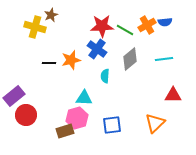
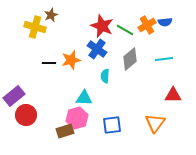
red star: rotated 25 degrees clockwise
orange triangle: rotated 10 degrees counterclockwise
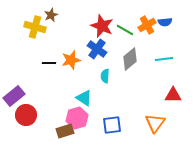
cyan triangle: rotated 30 degrees clockwise
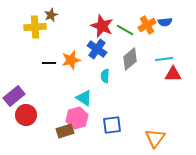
yellow cross: rotated 20 degrees counterclockwise
red triangle: moved 21 px up
orange triangle: moved 15 px down
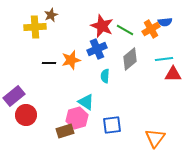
orange cross: moved 4 px right, 4 px down
blue cross: rotated 30 degrees clockwise
cyan triangle: moved 2 px right, 4 px down
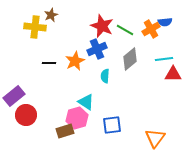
yellow cross: rotated 10 degrees clockwise
orange star: moved 4 px right, 1 px down; rotated 12 degrees counterclockwise
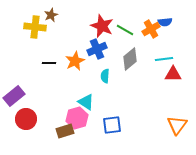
red circle: moved 4 px down
orange triangle: moved 22 px right, 13 px up
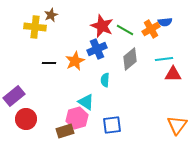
cyan semicircle: moved 4 px down
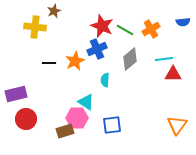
brown star: moved 3 px right, 4 px up
blue semicircle: moved 18 px right
purple rectangle: moved 2 px right, 2 px up; rotated 25 degrees clockwise
pink hexagon: rotated 15 degrees clockwise
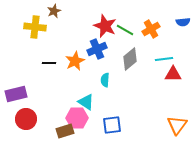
red star: moved 3 px right
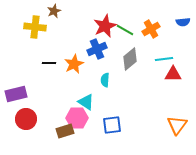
red star: rotated 25 degrees clockwise
orange star: moved 1 px left, 3 px down
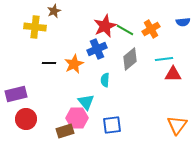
cyan triangle: rotated 18 degrees clockwise
